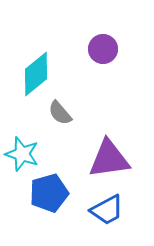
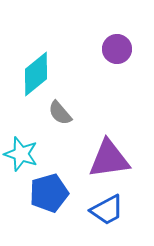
purple circle: moved 14 px right
cyan star: moved 1 px left
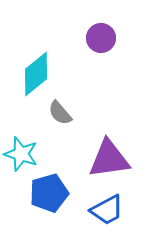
purple circle: moved 16 px left, 11 px up
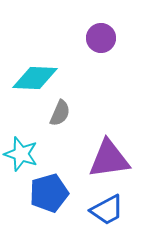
cyan diamond: moved 1 px left, 4 px down; rotated 42 degrees clockwise
gray semicircle: rotated 116 degrees counterclockwise
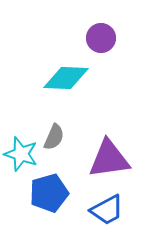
cyan diamond: moved 31 px right
gray semicircle: moved 6 px left, 24 px down
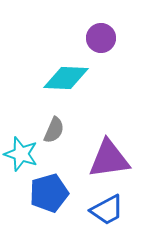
gray semicircle: moved 7 px up
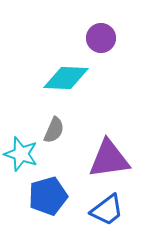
blue pentagon: moved 1 px left, 3 px down
blue trapezoid: rotated 9 degrees counterclockwise
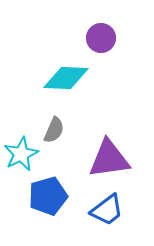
cyan star: rotated 28 degrees clockwise
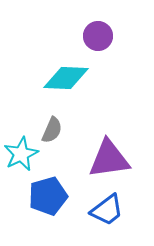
purple circle: moved 3 px left, 2 px up
gray semicircle: moved 2 px left
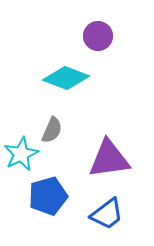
cyan diamond: rotated 18 degrees clockwise
blue trapezoid: moved 4 px down
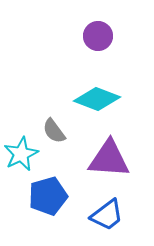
cyan diamond: moved 31 px right, 21 px down
gray semicircle: moved 2 px right, 1 px down; rotated 120 degrees clockwise
purple triangle: rotated 12 degrees clockwise
blue trapezoid: moved 1 px down
